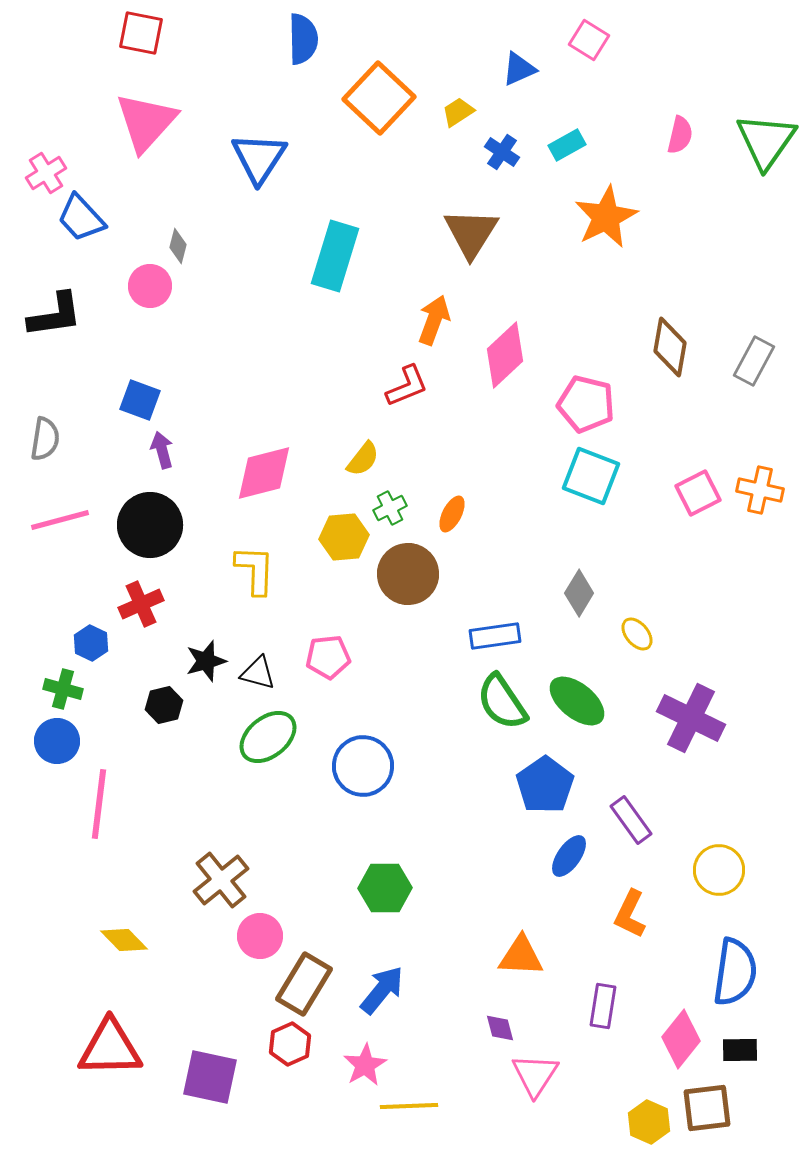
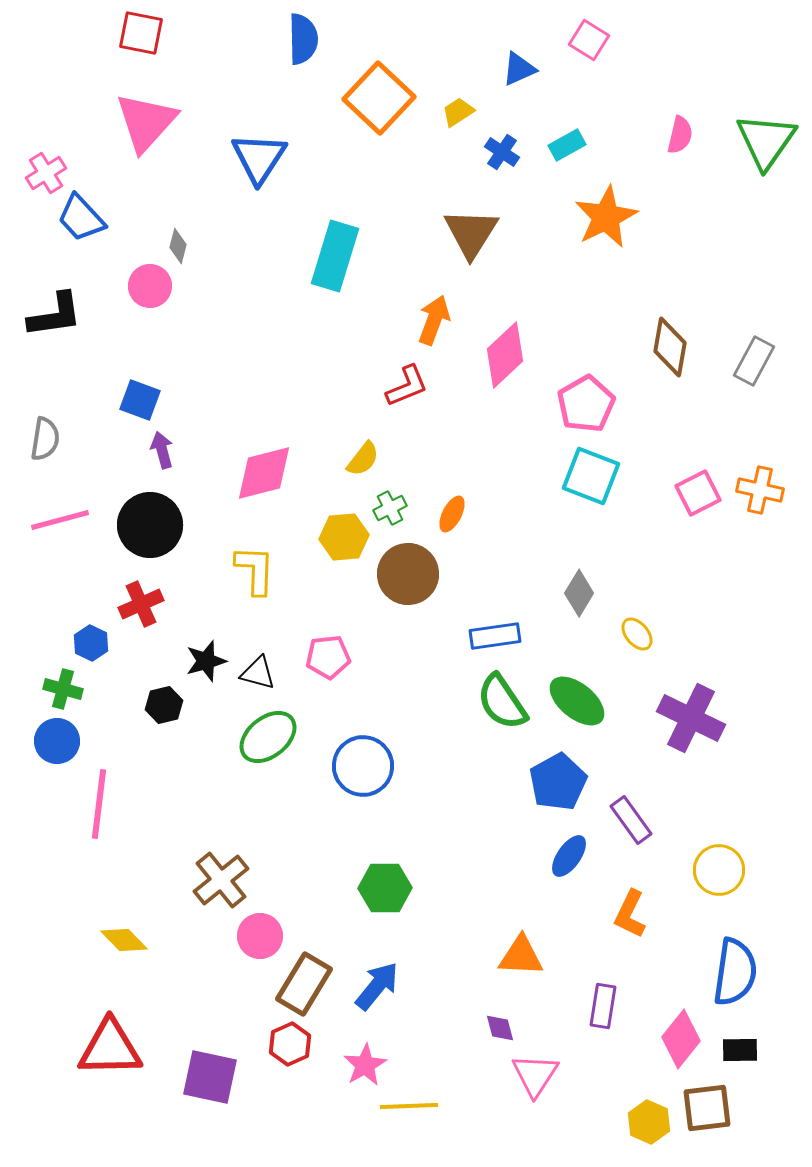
pink pentagon at (586, 404): rotated 28 degrees clockwise
blue pentagon at (545, 785): moved 13 px right, 3 px up; rotated 6 degrees clockwise
blue arrow at (382, 990): moved 5 px left, 4 px up
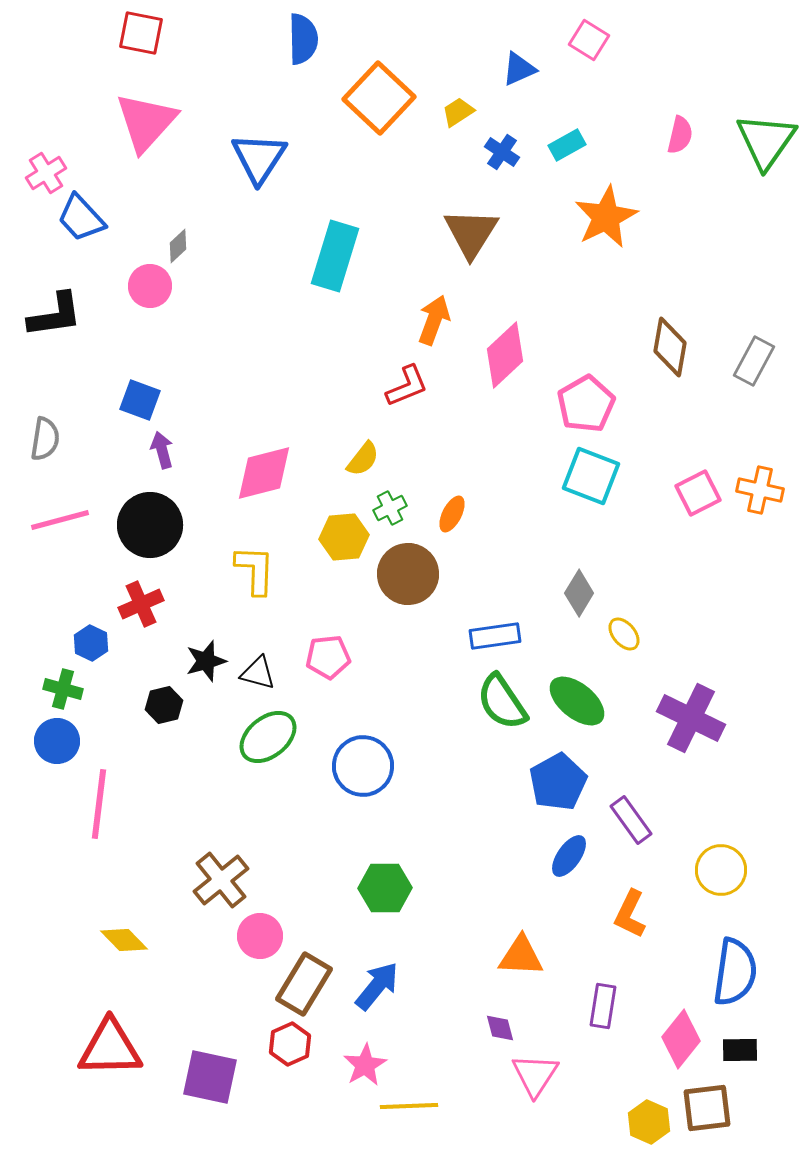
gray diamond at (178, 246): rotated 32 degrees clockwise
yellow ellipse at (637, 634): moved 13 px left
yellow circle at (719, 870): moved 2 px right
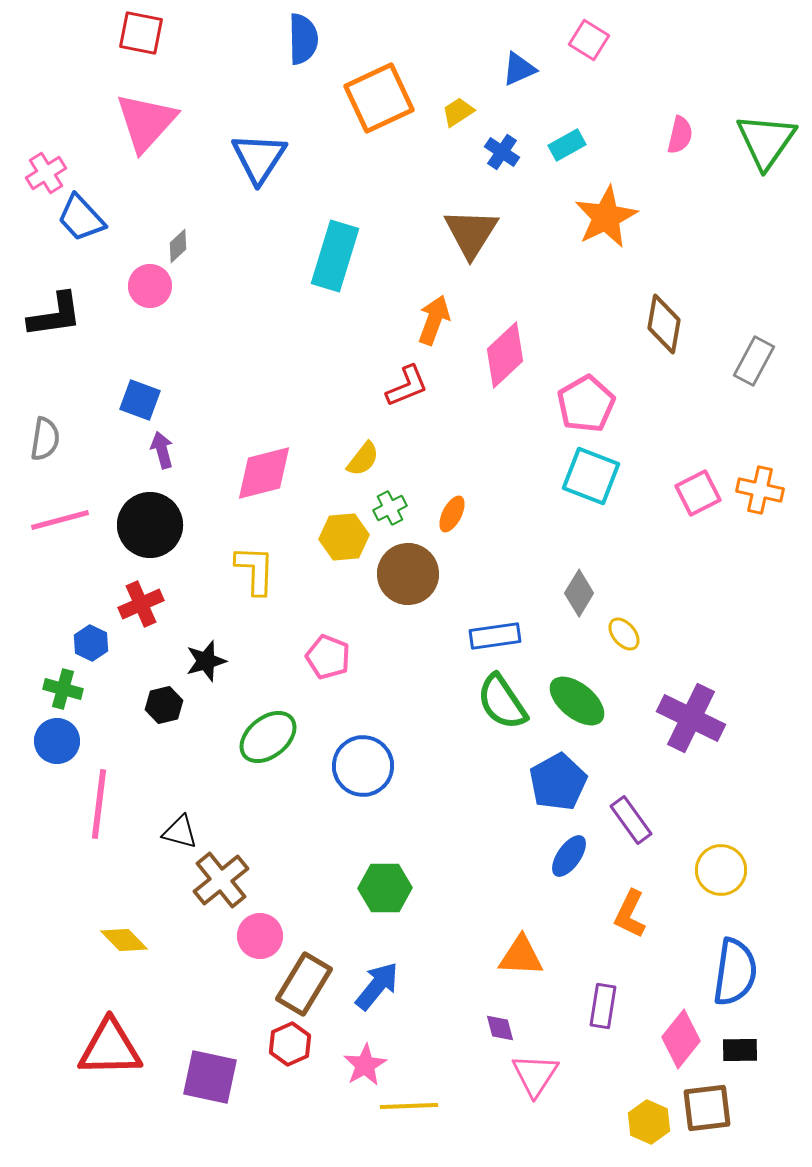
orange square at (379, 98): rotated 22 degrees clockwise
brown diamond at (670, 347): moved 6 px left, 23 px up
pink pentagon at (328, 657): rotated 27 degrees clockwise
black triangle at (258, 673): moved 78 px left, 159 px down
